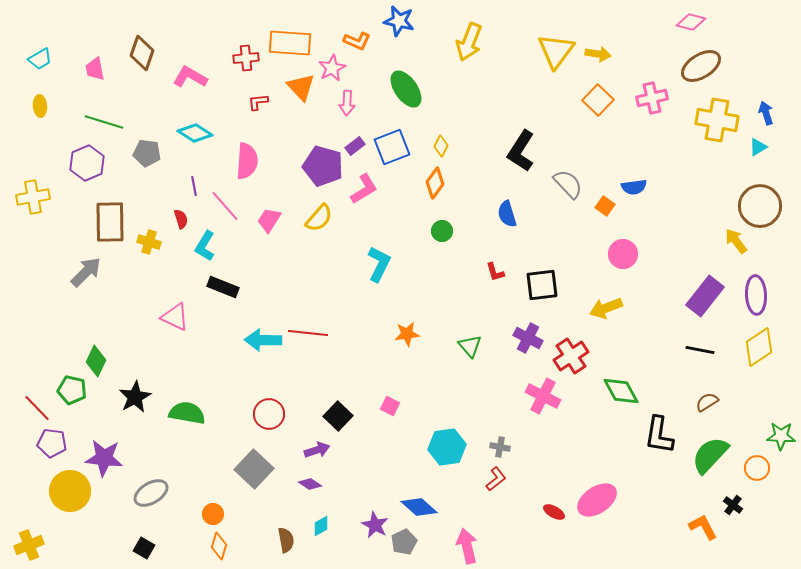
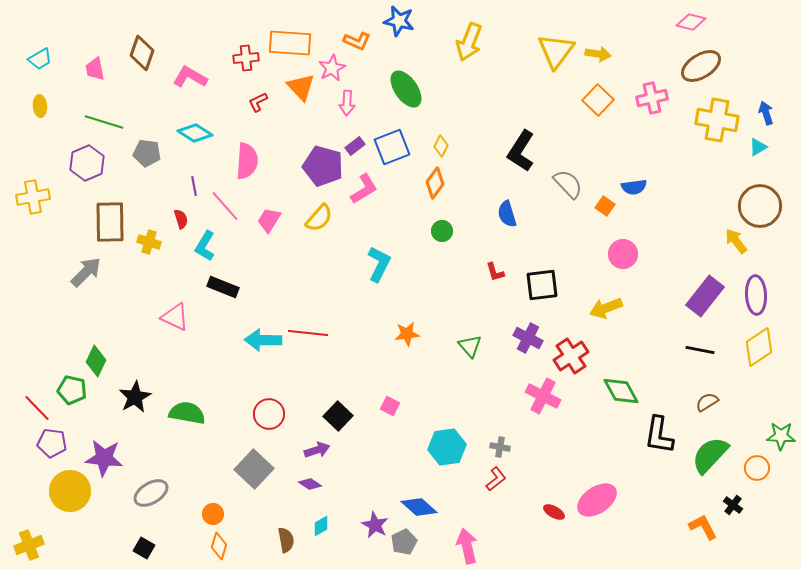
red L-shape at (258, 102): rotated 20 degrees counterclockwise
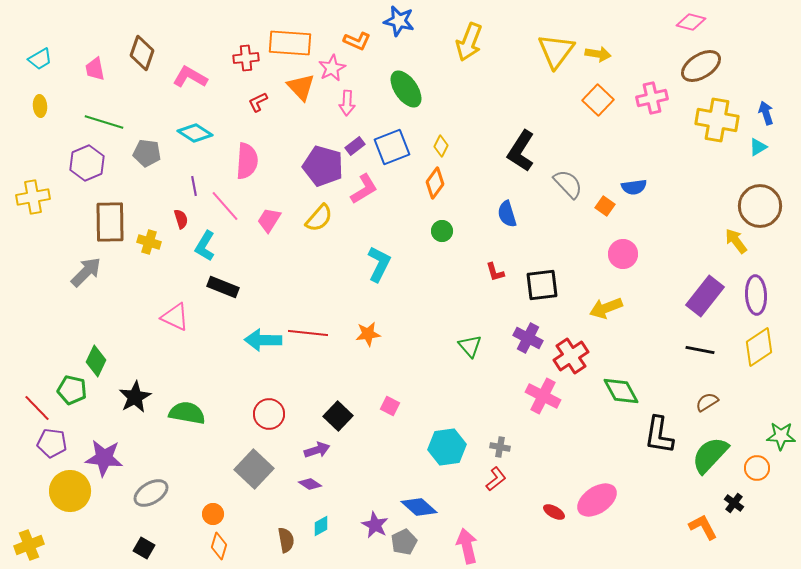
orange star at (407, 334): moved 39 px left
black cross at (733, 505): moved 1 px right, 2 px up
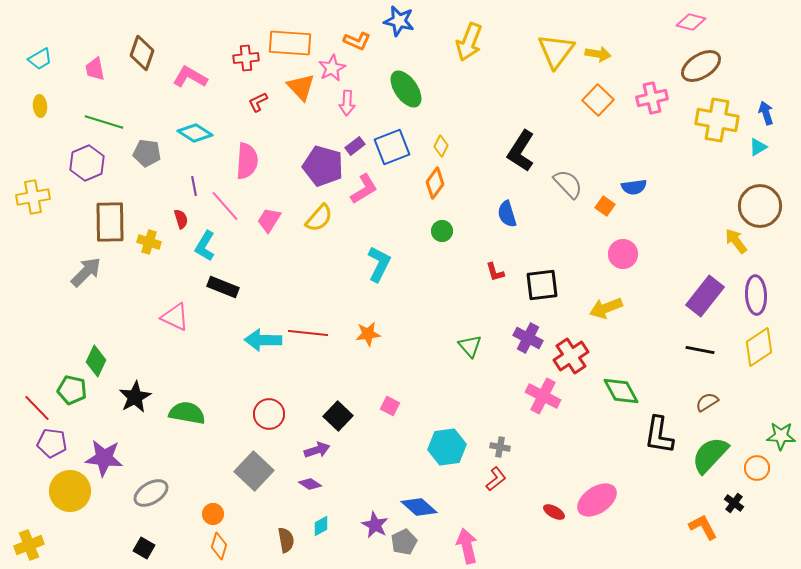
gray square at (254, 469): moved 2 px down
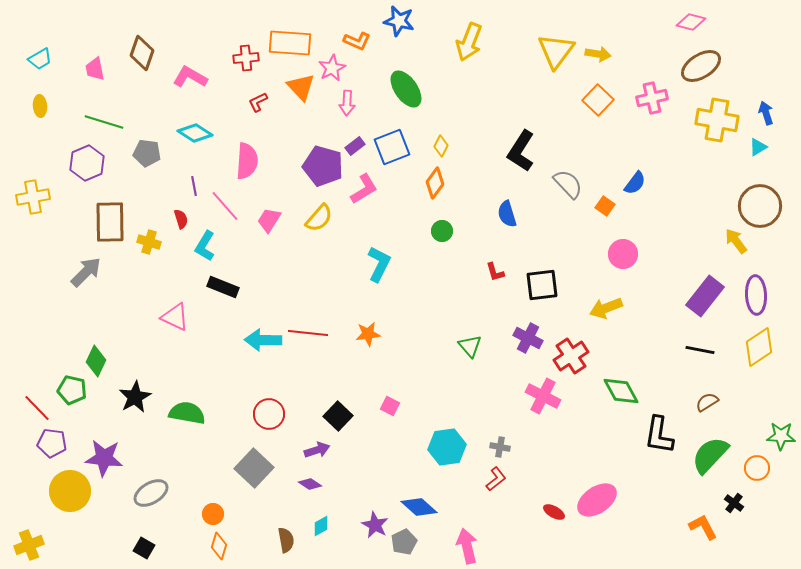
blue semicircle at (634, 187): moved 1 px right, 4 px up; rotated 45 degrees counterclockwise
gray square at (254, 471): moved 3 px up
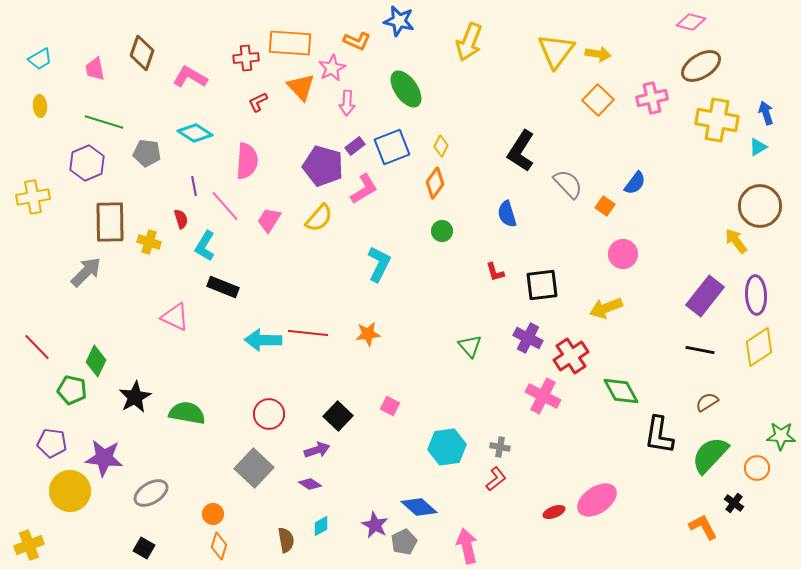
red line at (37, 408): moved 61 px up
red ellipse at (554, 512): rotated 50 degrees counterclockwise
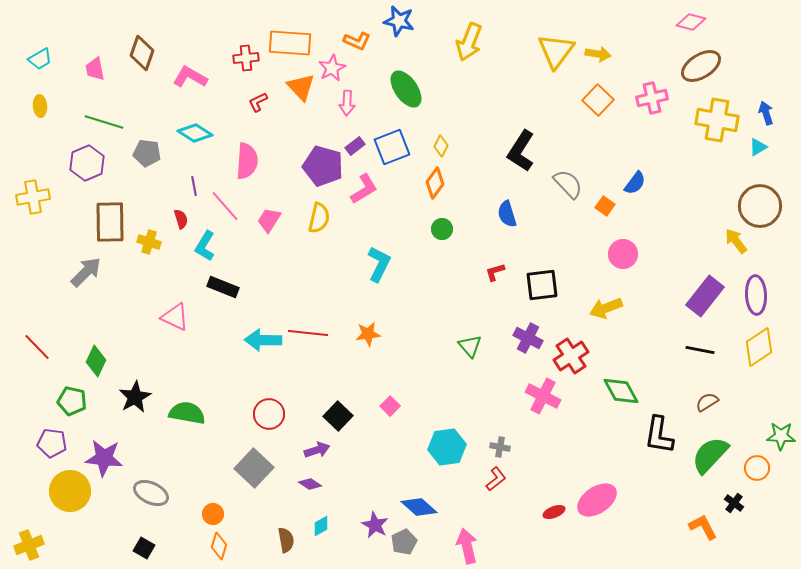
yellow semicircle at (319, 218): rotated 28 degrees counterclockwise
green circle at (442, 231): moved 2 px up
red L-shape at (495, 272): rotated 90 degrees clockwise
green pentagon at (72, 390): moved 11 px down
pink square at (390, 406): rotated 18 degrees clockwise
gray ellipse at (151, 493): rotated 56 degrees clockwise
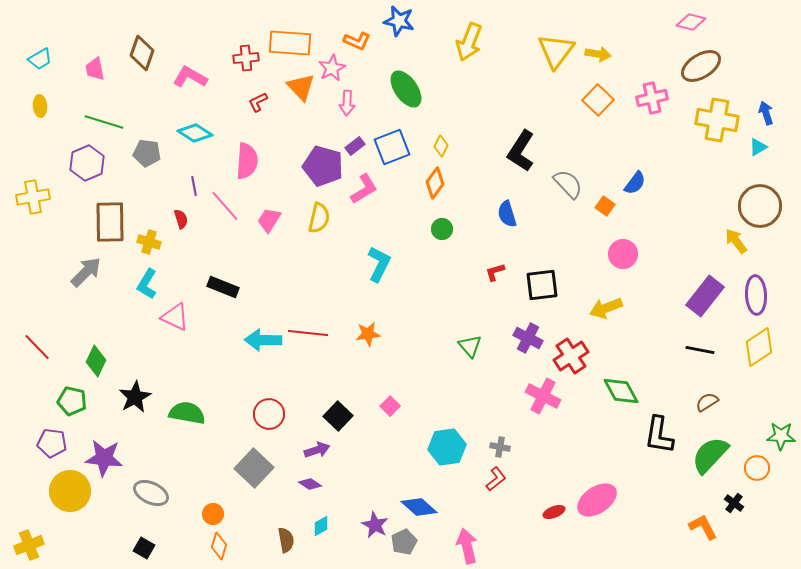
cyan L-shape at (205, 246): moved 58 px left, 38 px down
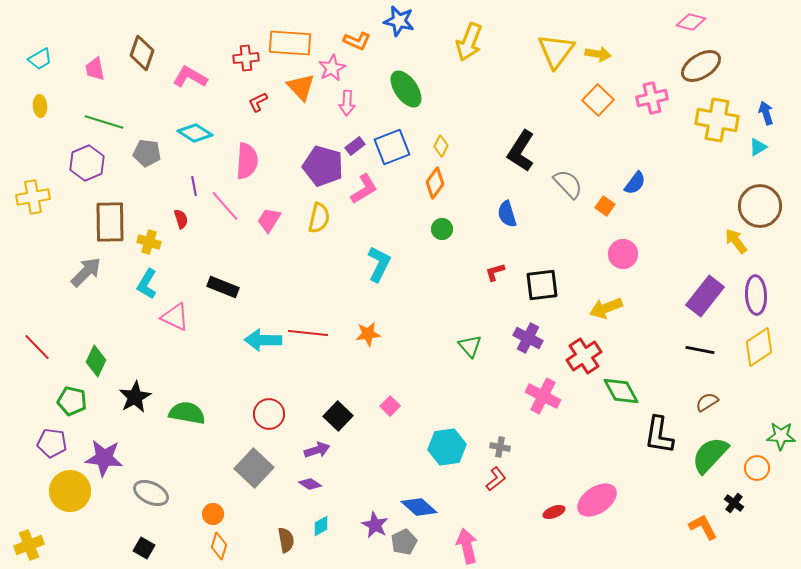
red cross at (571, 356): moved 13 px right
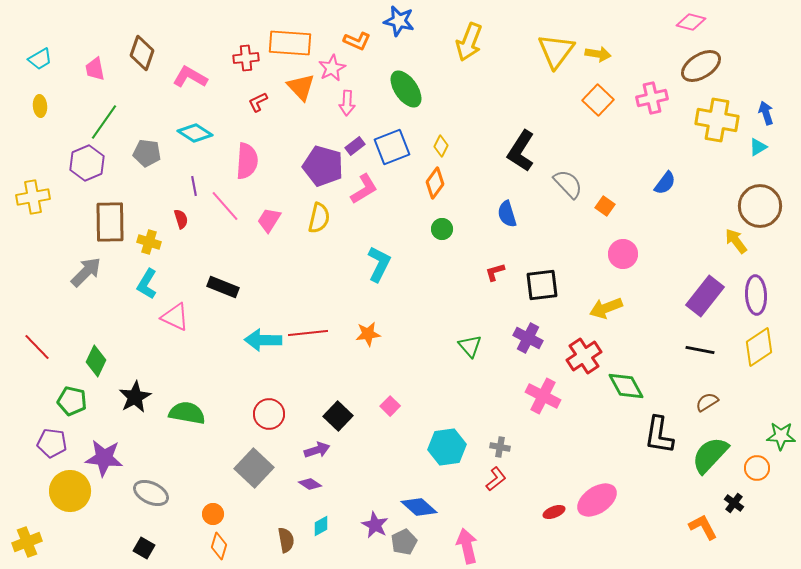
green line at (104, 122): rotated 72 degrees counterclockwise
blue semicircle at (635, 183): moved 30 px right
red line at (308, 333): rotated 12 degrees counterclockwise
green diamond at (621, 391): moved 5 px right, 5 px up
yellow cross at (29, 545): moved 2 px left, 3 px up
